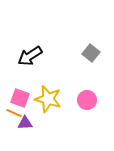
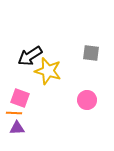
gray square: rotated 30 degrees counterclockwise
yellow star: moved 28 px up
orange line: rotated 21 degrees counterclockwise
purple triangle: moved 8 px left, 5 px down
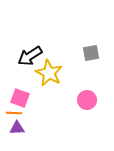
gray square: rotated 18 degrees counterclockwise
yellow star: moved 1 px right, 2 px down; rotated 12 degrees clockwise
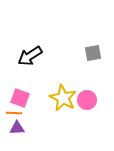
gray square: moved 2 px right
yellow star: moved 14 px right, 25 px down
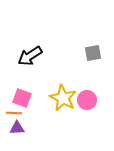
pink square: moved 2 px right
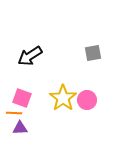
yellow star: rotated 8 degrees clockwise
purple triangle: moved 3 px right
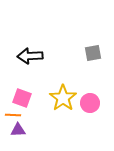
black arrow: rotated 30 degrees clockwise
pink circle: moved 3 px right, 3 px down
orange line: moved 1 px left, 2 px down
purple triangle: moved 2 px left, 2 px down
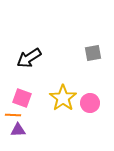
black arrow: moved 1 px left, 2 px down; rotated 30 degrees counterclockwise
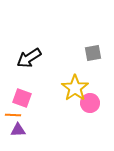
yellow star: moved 12 px right, 10 px up
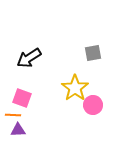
pink circle: moved 3 px right, 2 px down
